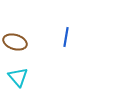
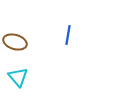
blue line: moved 2 px right, 2 px up
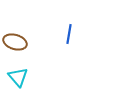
blue line: moved 1 px right, 1 px up
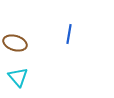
brown ellipse: moved 1 px down
